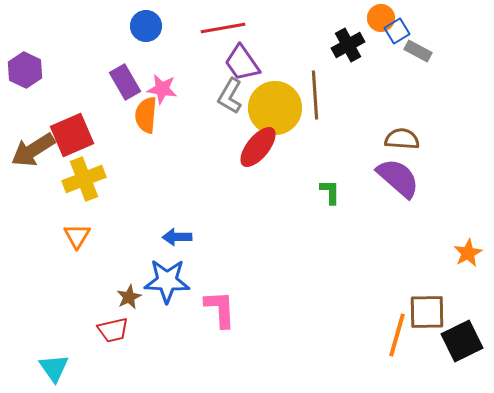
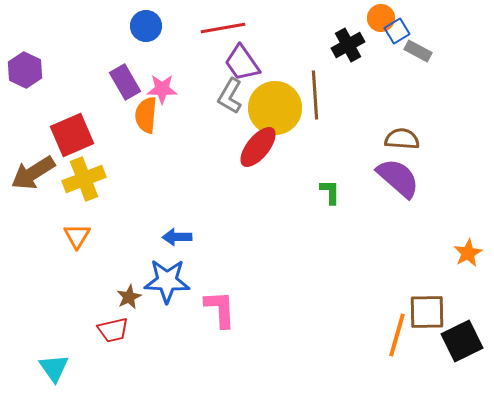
pink star: rotated 8 degrees counterclockwise
brown arrow: moved 23 px down
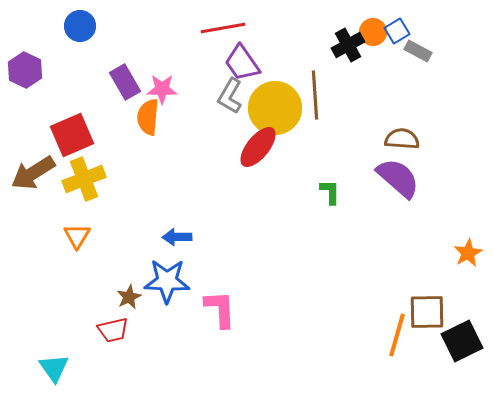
orange circle: moved 8 px left, 14 px down
blue circle: moved 66 px left
orange semicircle: moved 2 px right, 2 px down
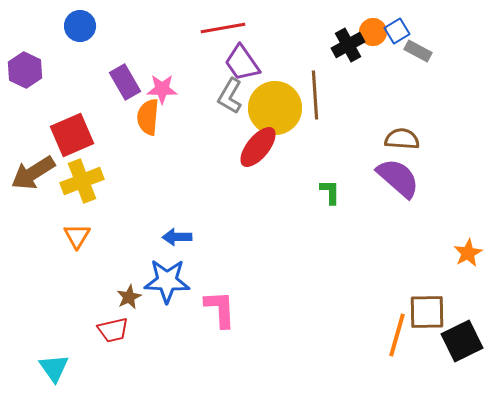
yellow cross: moved 2 px left, 2 px down
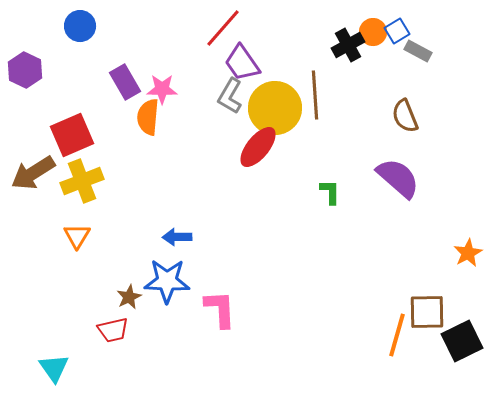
red line: rotated 39 degrees counterclockwise
brown semicircle: moved 3 px right, 23 px up; rotated 116 degrees counterclockwise
